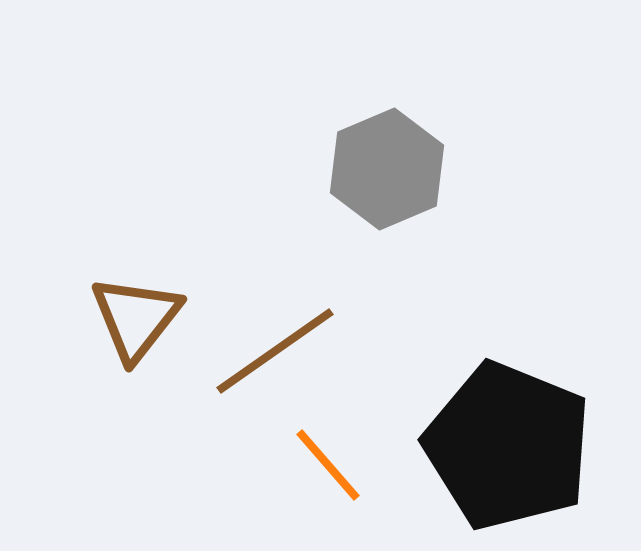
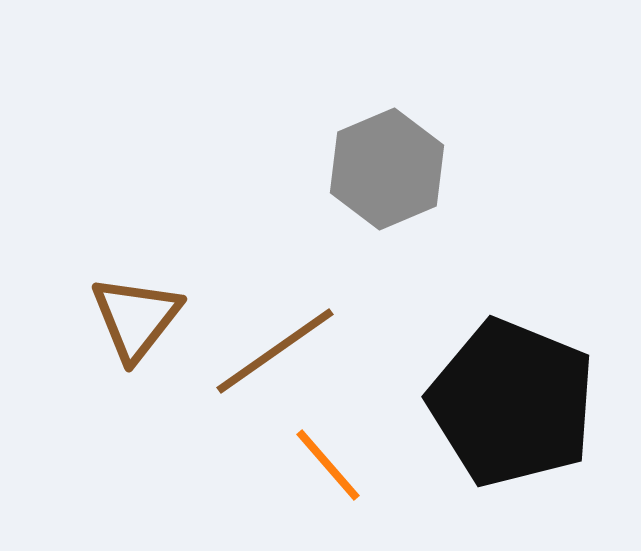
black pentagon: moved 4 px right, 43 px up
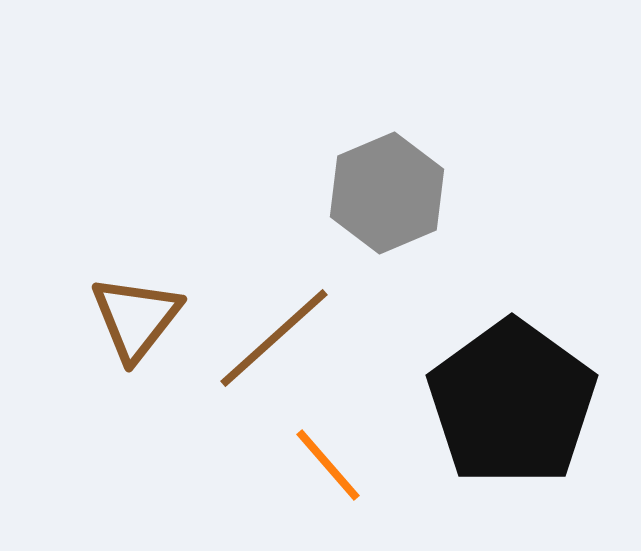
gray hexagon: moved 24 px down
brown line: moved 1 px left, 13 px up; rotated 7 degrees counterclockwise
black pentagon: rotated 14 degrees clockwise
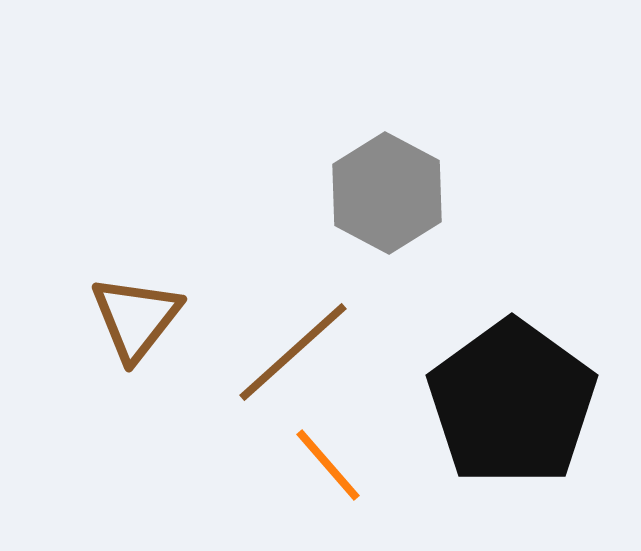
gray hexagon: rotated 9 degrees counterclockwise
brown line: moved 19 px right, 14 px down
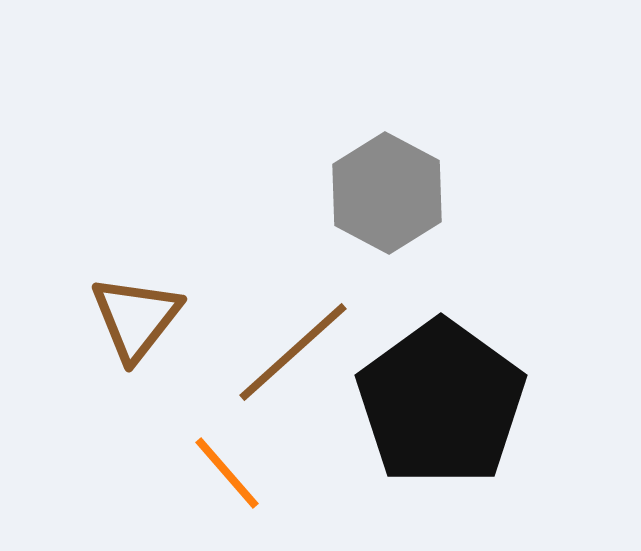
black pentagon: moved 71 px left
orange line: moved 101 px left, 8 px down
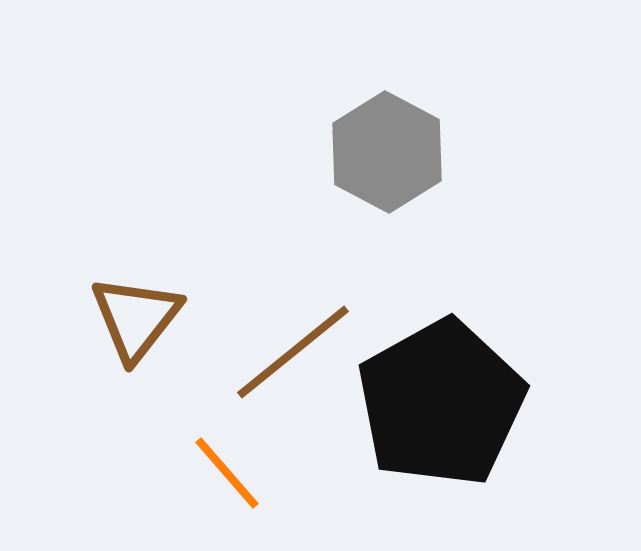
gray hexagon: moved 41 px up
brown line: rotated 3 degrees clockwise
black pentagon: rotated 7 degrees clockwise
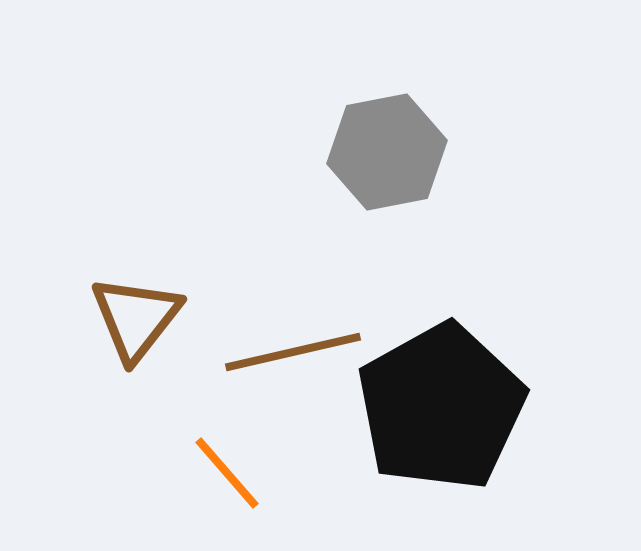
gray hexagon: rotated 21 degrees clockwise
brown line: rotated 26 degrees clockwise
black pentagon: moved 4 px down
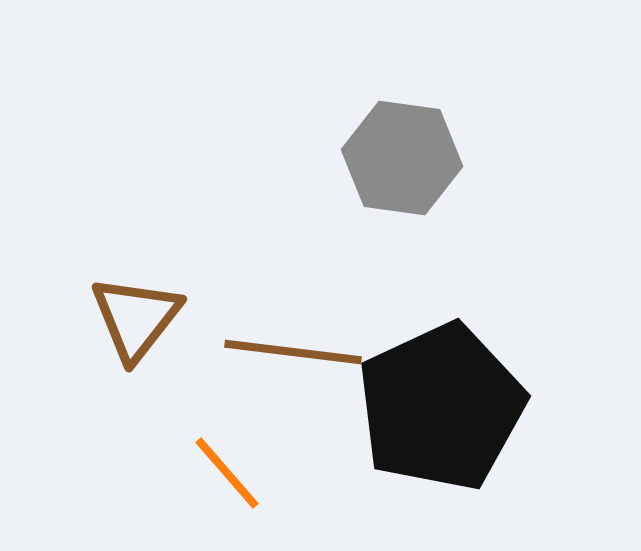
gray hexagon: moved 15 px right, 6 px down; rotated 19 degrees clockwise
brown line: rotated 20 degrees clockwise
black pentagon: rotated 4 degrees clockwise
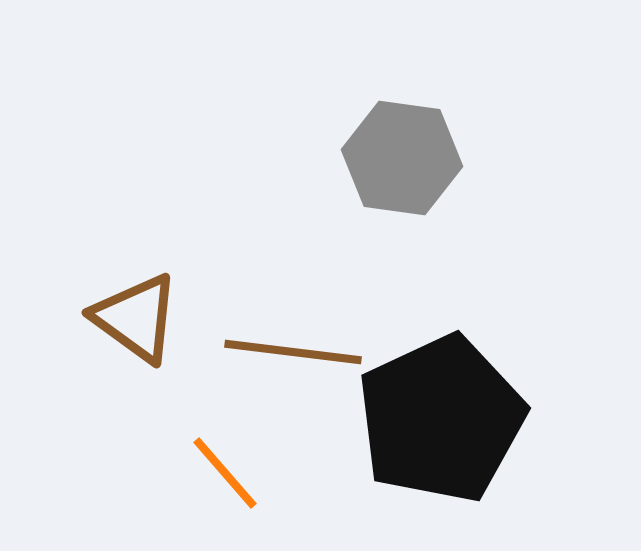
brown triangle: rotated 32 degrees counterclockwise
black pentagon: moved 12 px down
orange line: moved 2 px left
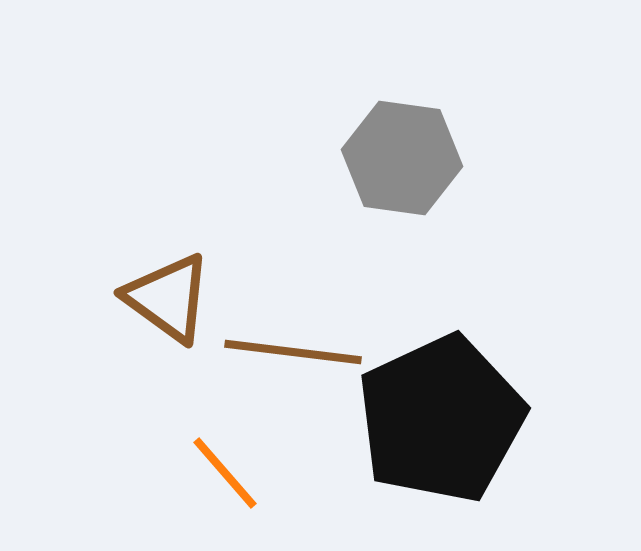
brown triangle: moved 32 px right, 20 px up
